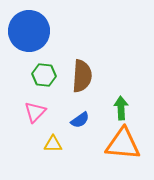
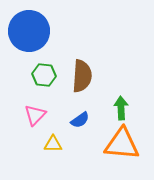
pink triangle: moved 3 px down
orange triangle: moved 1 px left
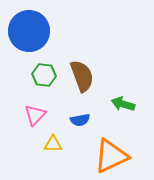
brown semicircle: rotated 24 degrees counterclockwise
green arrow: moved 2 px right, 4 px up; rotated 70 degrees counterclockwise
blue semicircle: rotated 24 degrees clockwise
orange triangle: moved 11 px left, 12 px down; rotated 30 degrees counterclockwise
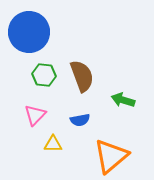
blue circle: moved 1 px down
green arrow: moved 4 px up
orange triangle: rotated 15 degrees counterclockwise
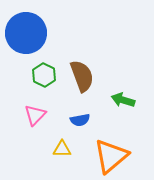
blue circle: moved 3 px left, 1 px down
green hexagon: rotated 20 degrees clockwise
yellow triangle: moved 9 px right, 5 px down
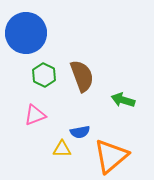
pink triangle: rotated 25 degrees clockwise
blue semicircle: moved 12 px down
